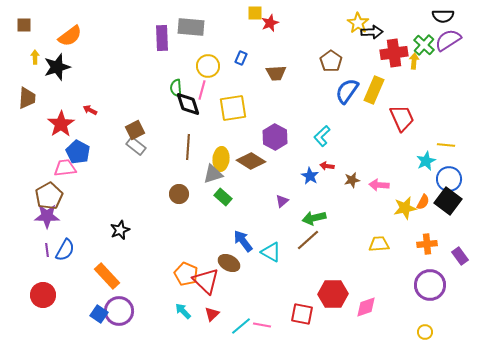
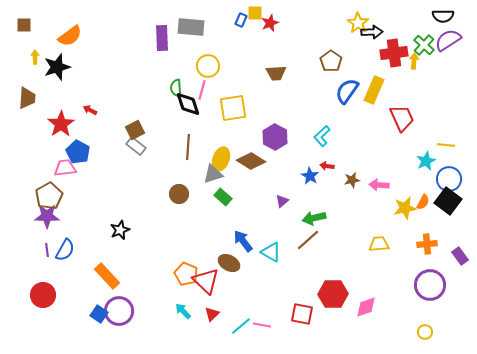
blue rectangle at (241, 58): moved 38 px up
yellow ellipse at (221, 159): rotated 15 degrees clockwise
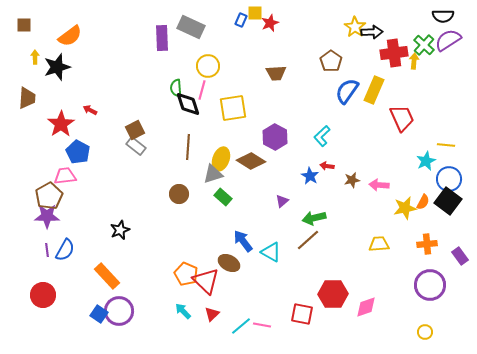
yellow star at (358, 23): moved 3 px left, 4 px down
gray rectangle at (191, 27): rotated 20 degrees clockwise
pink trapezoid at (65, 168): moved 8 px down
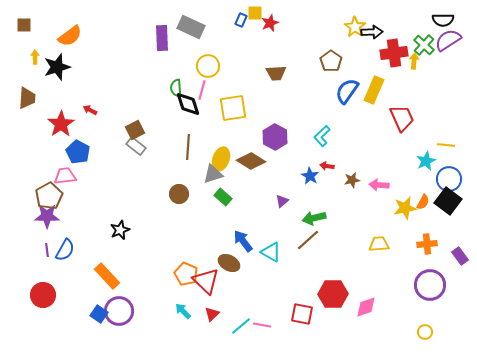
black semicircle at (443, 16): moved 4 px down
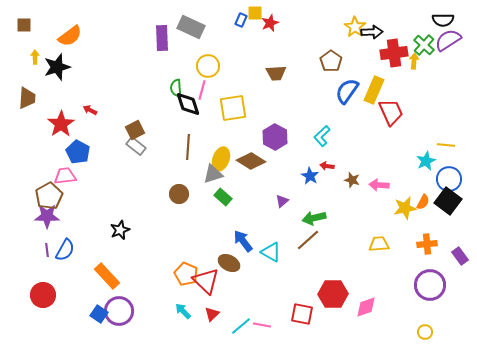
red trapezoid at (402, 118): moved 11 px left, 6 px up
brown star at (352, 180): rotated 28 degrees clockwise
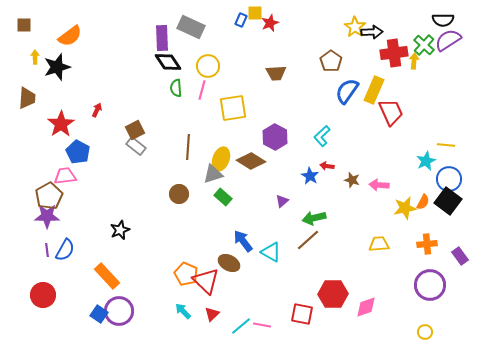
black diamond at (188, 104): moved 20 px left, 42 px up; rotated 16 degrees counterclockwise
red arrow at (90, 110): moved 7 px right; rotated 88 degrees clockwise
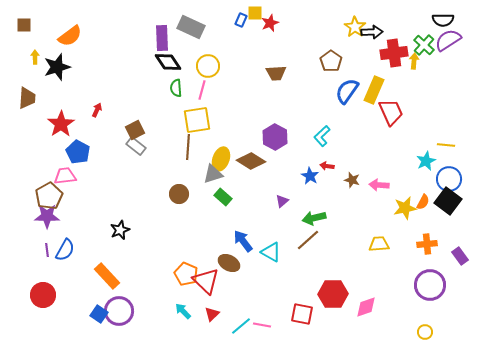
yellow square at (233, 108): moved 36 px left, 12 px down
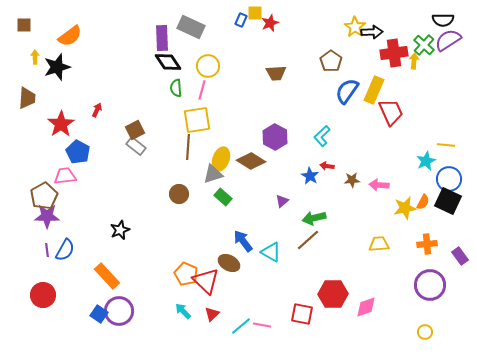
brown star at (352, 180): rotated 21 degrees counterclockwise
brown pentagon at (49, 196): moved 5 px left
black square at (448, 201): rotated 12 degrees counterclockwise
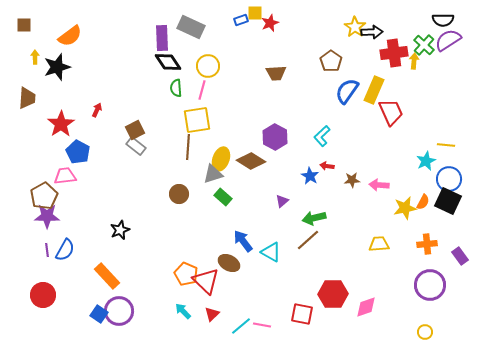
blue rectangle at (241, 20): rotated 48 degrees clockwise
